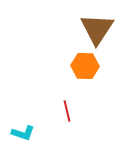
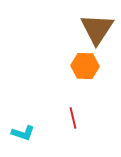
red line: moved 6 px right, 7 px down
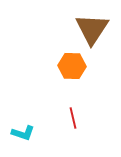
brown triangle: moved 5 px left
orange hexagon: moved 13 px left
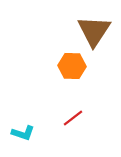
brown triangle: moved 2 px right, 2 px down
red line: rotated 65 degrees clockwise
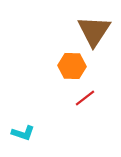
red line: moved 12 px right, 20 px up
